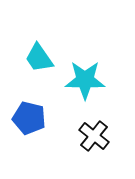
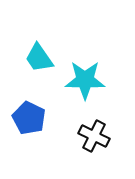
blue pentagon: rotated 12 degrees clockwise
black cross: rotated 12 degrees counterclockwise
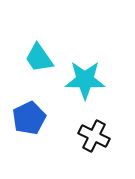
blue pentagon: rotated 20 degrees clockwise
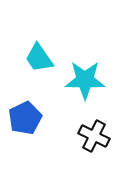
blue pentagon: moved 4 px left
